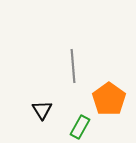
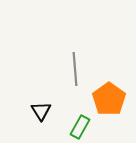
gray line: moved 2 px right, 3 px down
black triangle: moved 1 px left, 1 px down
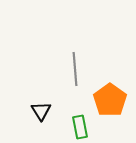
orange pentagon: moved 1 px right, 1 px down
green rectangle: rotated 40 degrees counterclockwise
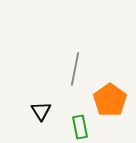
gray line: rotated 16 degrees clockwise
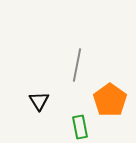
gray line: moved 2 px right, 4 px up
black triangle: moved 2 px left, 10 px up
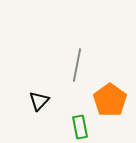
black triangle: rotated 15 degrees clockwise
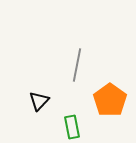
green rectangle: moved 8 px left
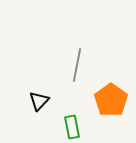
orange pentagon: moved 1 px right
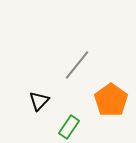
gray line: rotated 28 degrees clockwise
green rectangle: moved 3 px left; rotated 45 degrees clockwise
